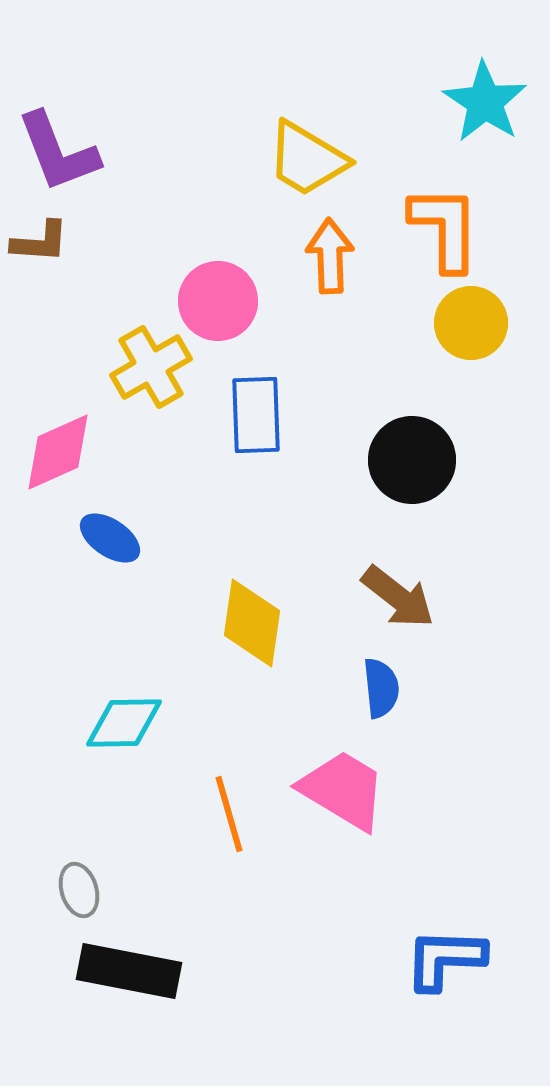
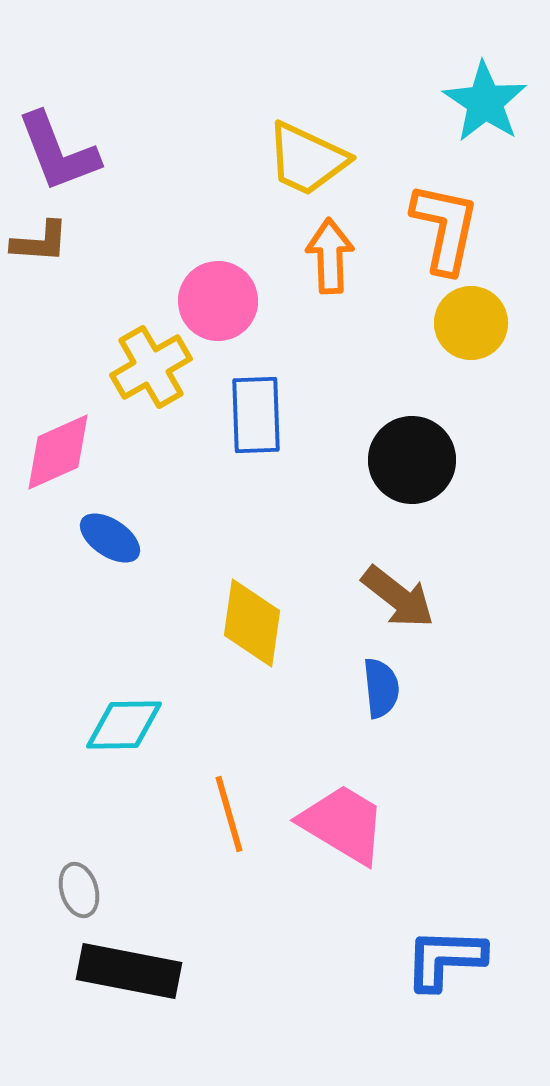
yellow trapezoid: rotated 6 degrees counterclockwise
orange L-shape: rotated 12 degrees clockwise
cyan diamond: moved 2 px down
pink trapezoid: moved 34 px down
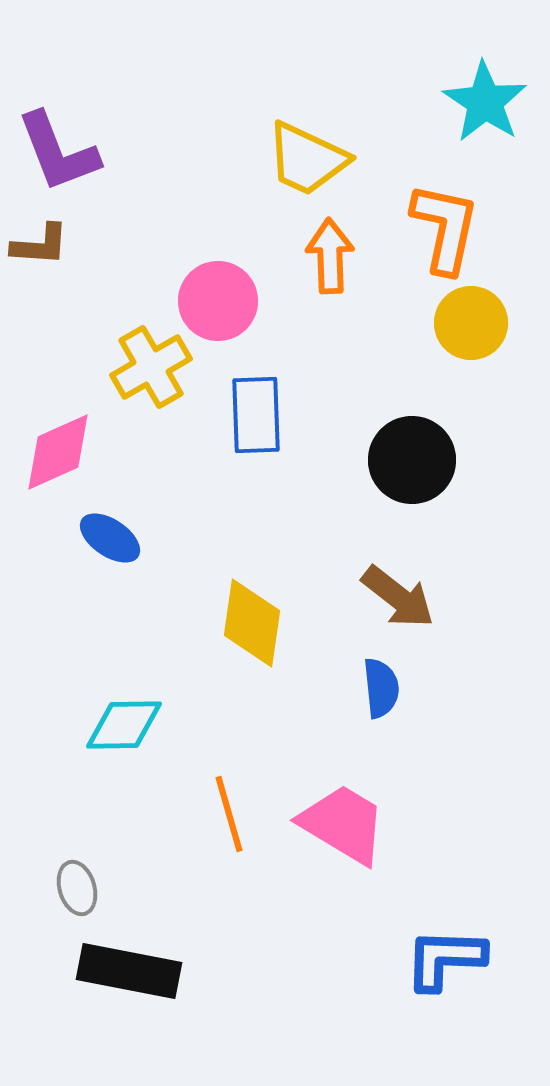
brown L-shape: moved 3 px down
gray ellipse: moved 2 px left, 2 px up
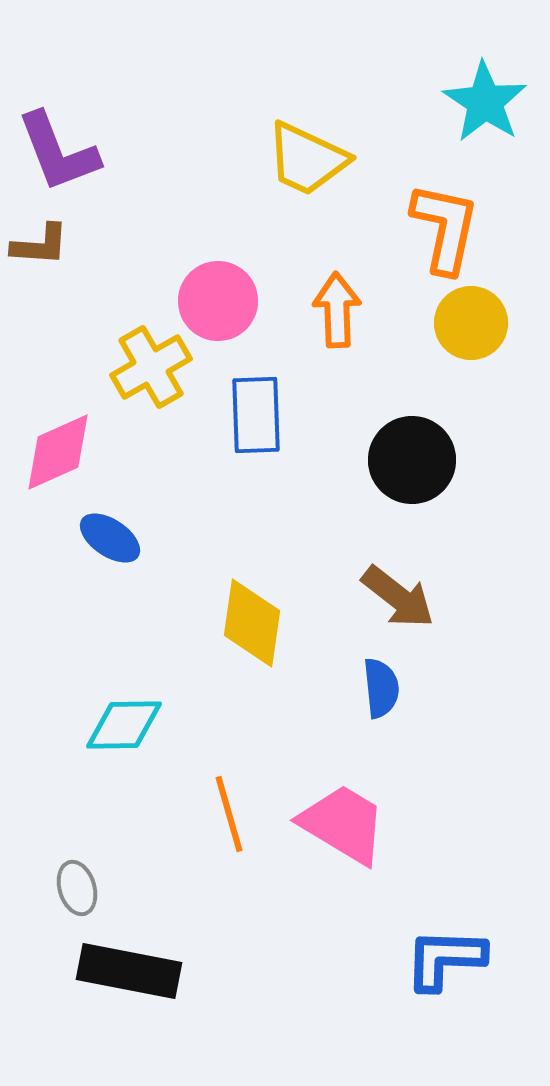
orange arrow: moved 7 px right, 54 px down
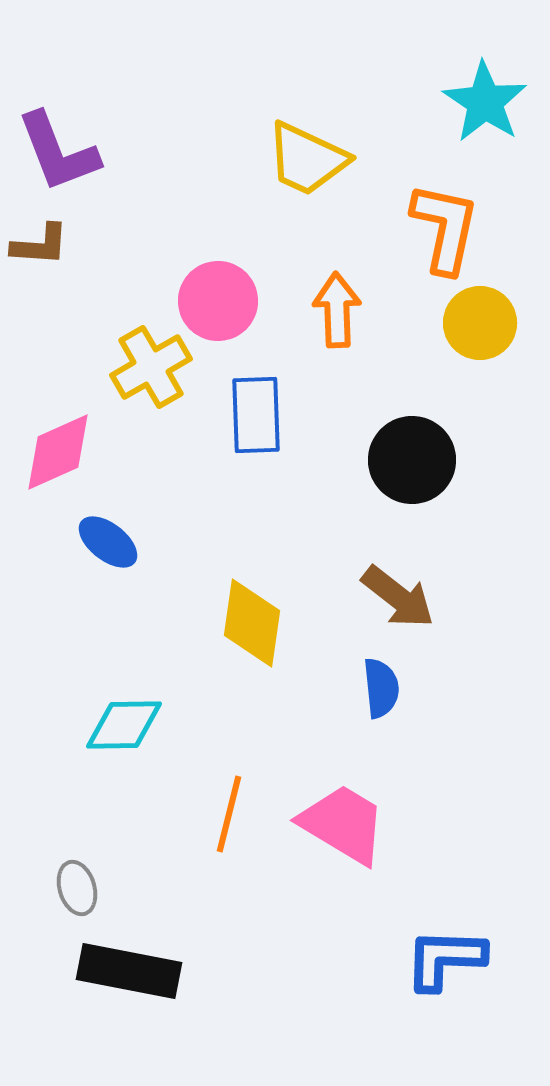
yellow circle: moved 9 px right
blue ellipse: moved 2 px left, 4 px down; rotated 4 degrees clockwise
orange line: rotated 30 degrees clockwise
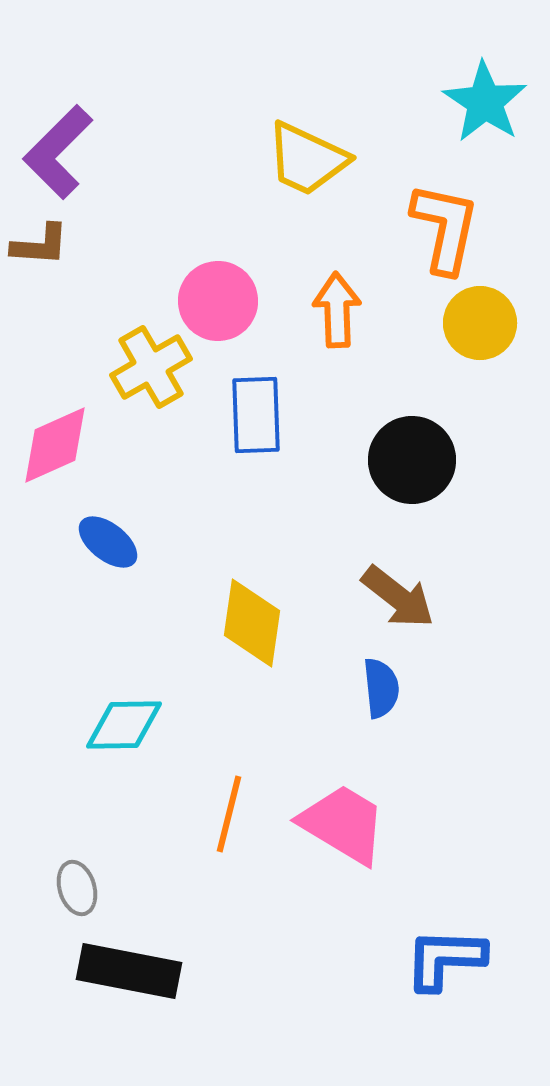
purple L-shape: rotated 66 degrees clockwise
pink diamond: moved 3 px left, 7 px up
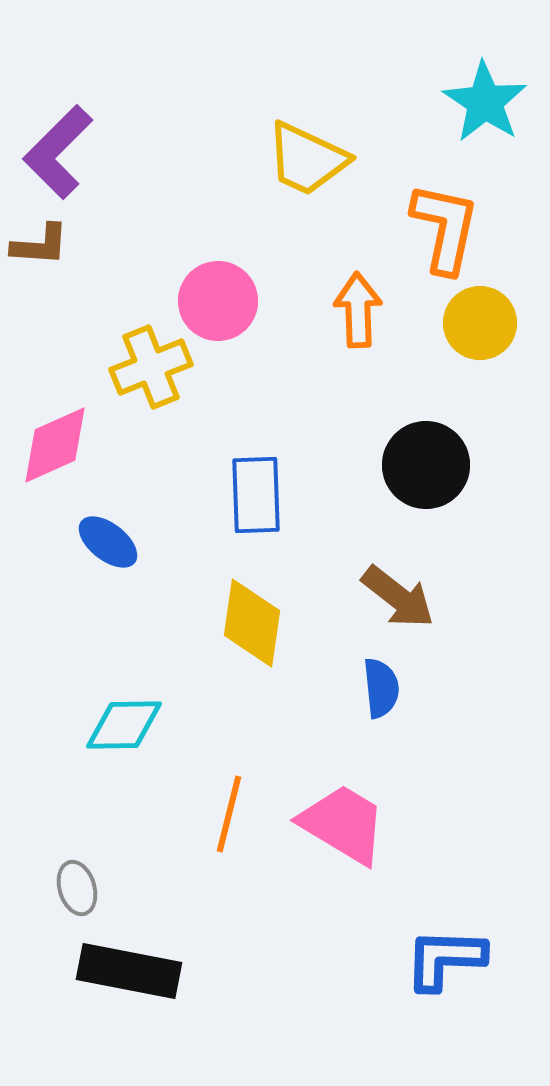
orange arrow: moved 21 px right
yellow cross: rotated 8 degrees clockwise
blue rectangle: moved 80 px down
black circle: moved 14 px right, 5 px down
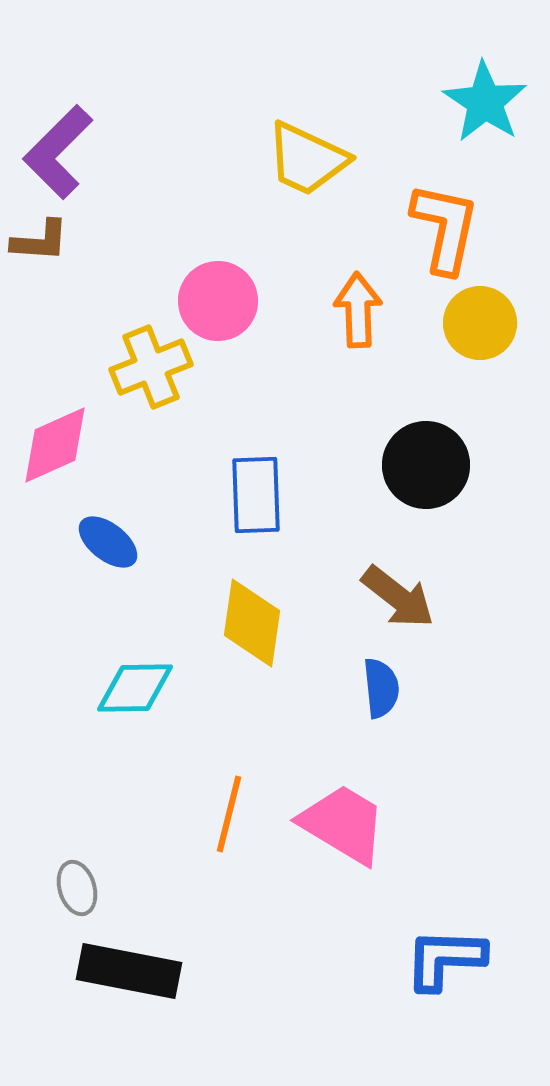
brown L-shape: moved 4 px up
cyan diamond: moved 11 px right, 37 px up
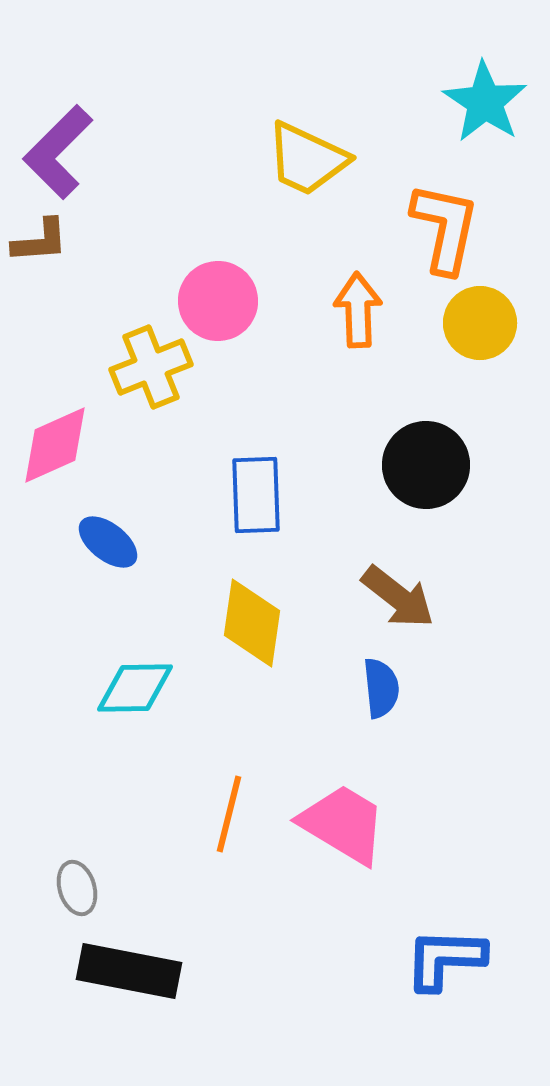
brown L-shape: rotated 8 degrees counterclockwise
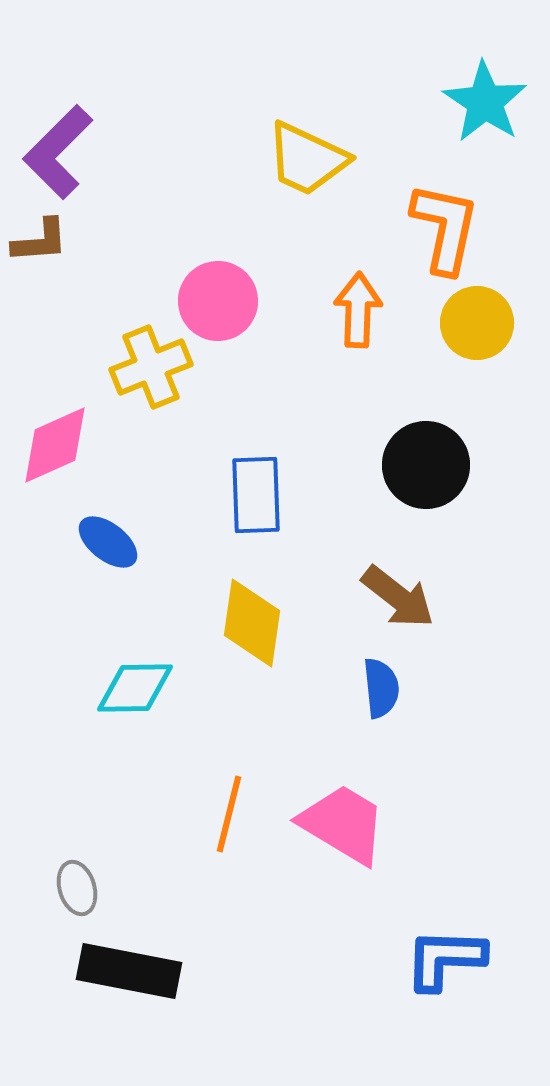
orange arrow: rotated 4 degrees clockwise
yellow circle: moved 3 px left
